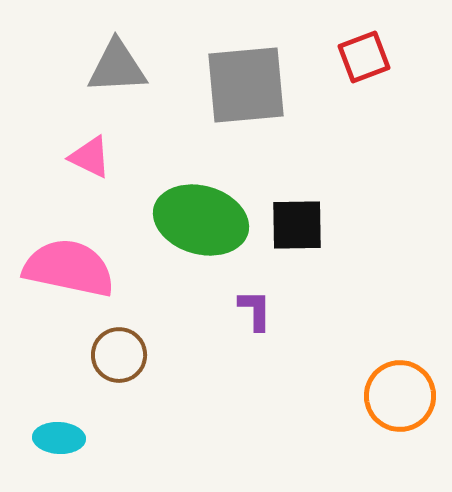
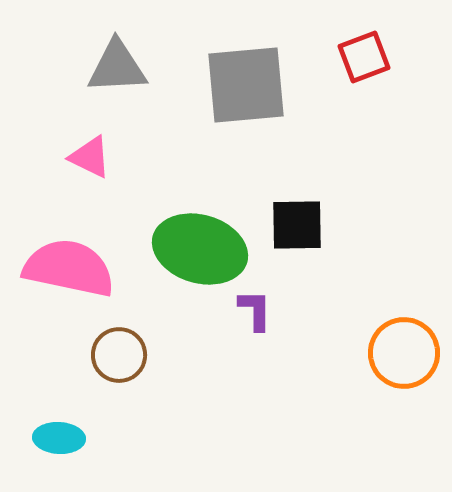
green ellipse: moved 1 px left, 29 px down
orange circle: moved 4 px right, 43 px up
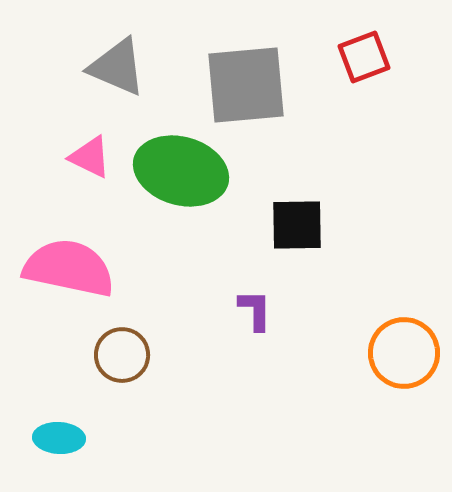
gray triangle: rotated 26 degrees clockwise
green ellipse: moved 19 px left, 78 px up
brown circle: moved 3 px right
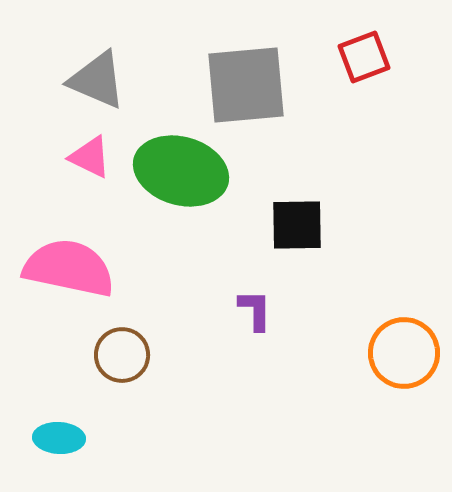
gray triangle: moved 20 px left, 13 px down
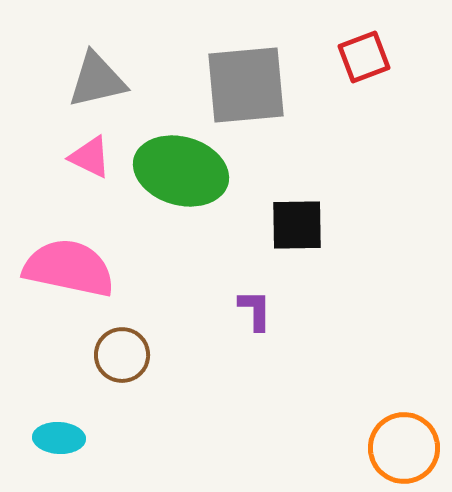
gray triangle: rotated 36 degrees counterclockwise
orange circle: moved 95 px down
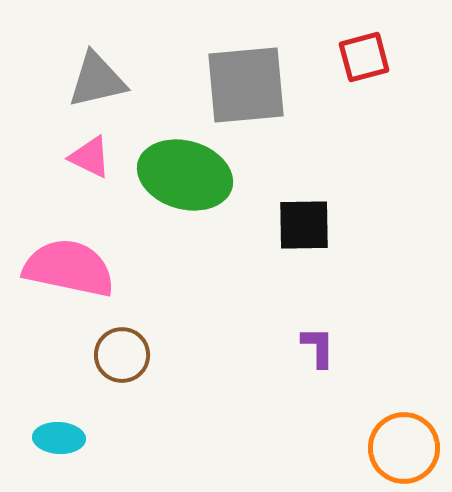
red square: rotated 6 degrees clockwise
green ellipse: moved 4 px right, 4 px down
black square: moved 7 px right
purple L-shape: moved 63 px right, 37 px down
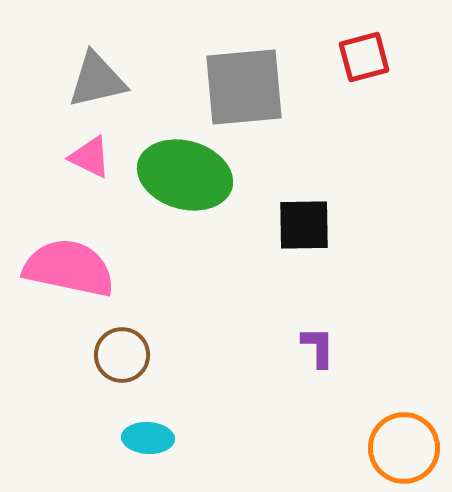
gray square: moved 2 px left, 2 px down
cyan ellipse: moved 89 px right
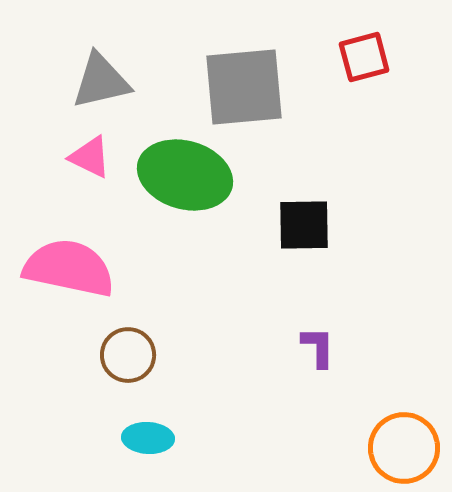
gray triangle: moved 4 px right, 1 px down
brown circle: moved 6 px right
